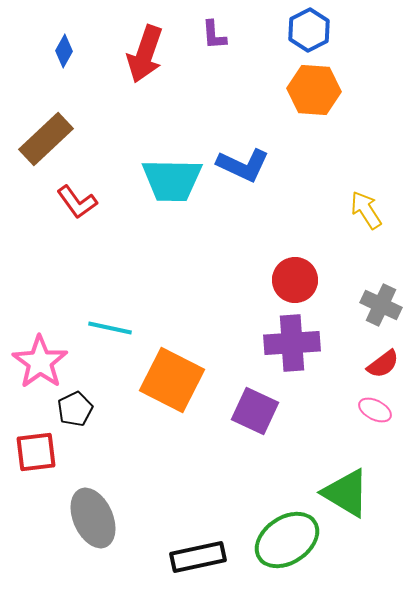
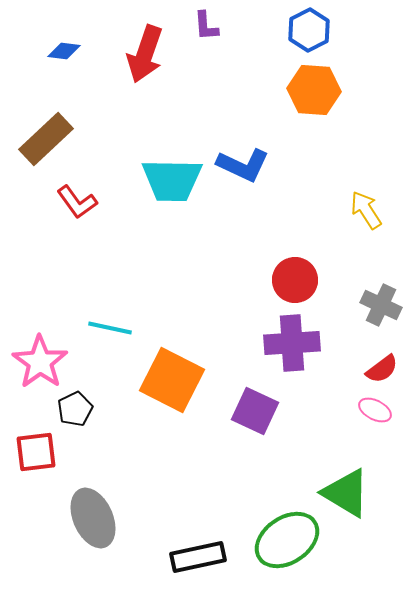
purple L-shape: moved 8 px left, 9 px up
blue diamond: rotated 68 degrees clockwise
red semicircle: moved 1 px left, 5 px down
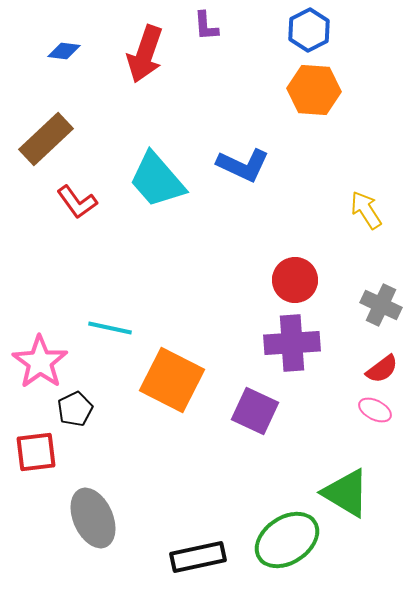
cyan trapezoid: moved 15 px left; rotated 48 degrees clockwise
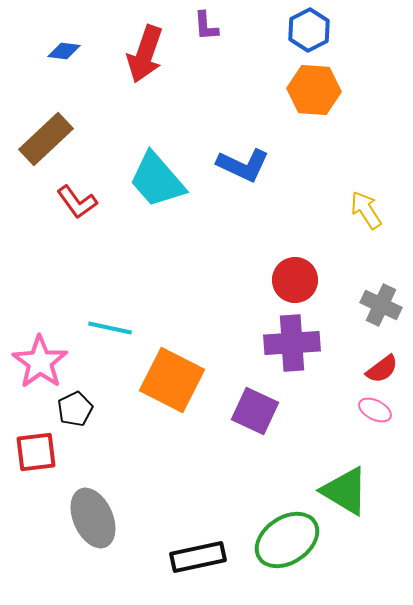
green triangle: moved 1 px left, 2 px up
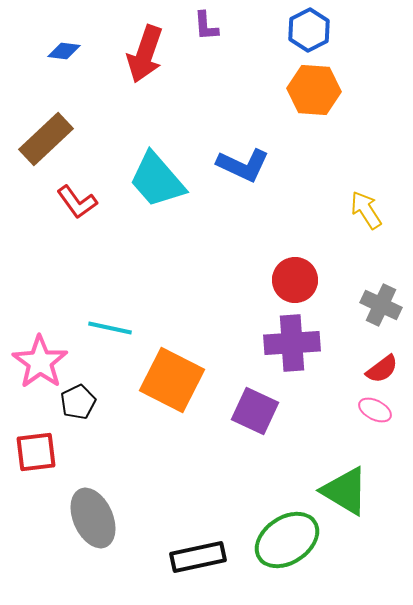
black pentagon: moved 3 px right, 7 px up
